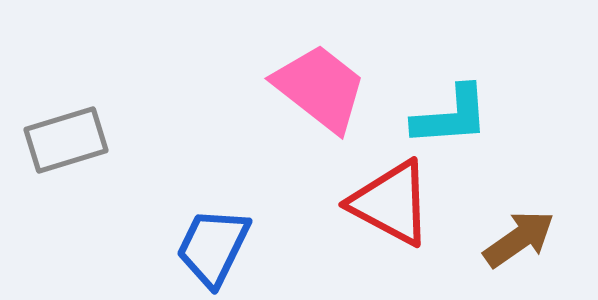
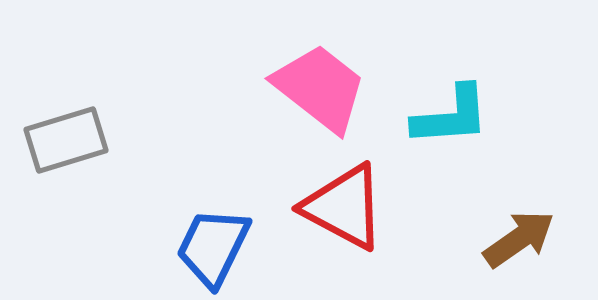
red triangle: moved 47 px left, 4 px down
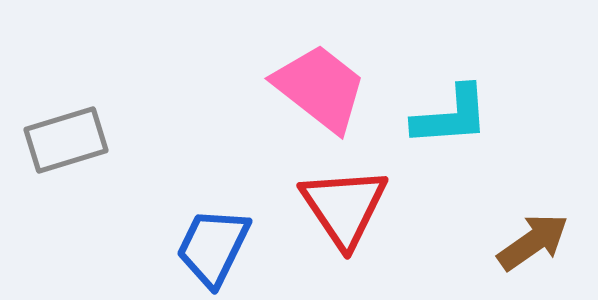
red triangle: rotated 28 degrees clockwise
brown arrow: moved 14 px right, 3 px down
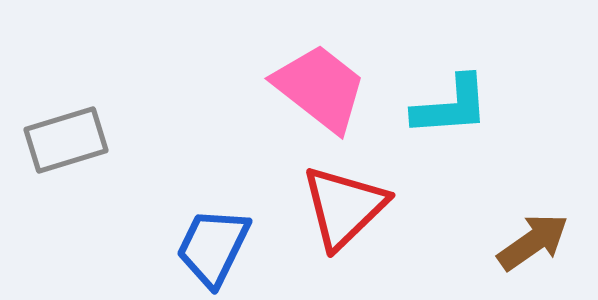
cyan L-shape: moved 10 px up
red triangle: rotated 20 degrees clockwise
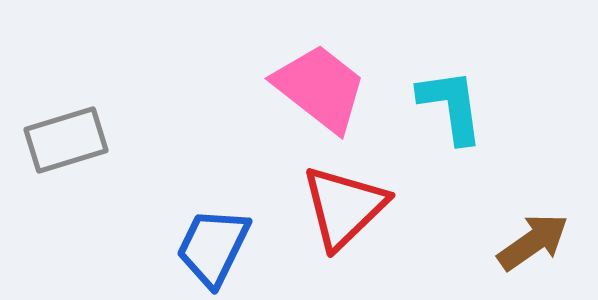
cyan L-shape: rotated 94 degrees counterclockwise
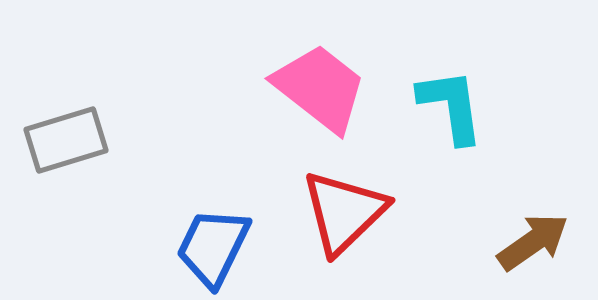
red triangle: moved 5 px down
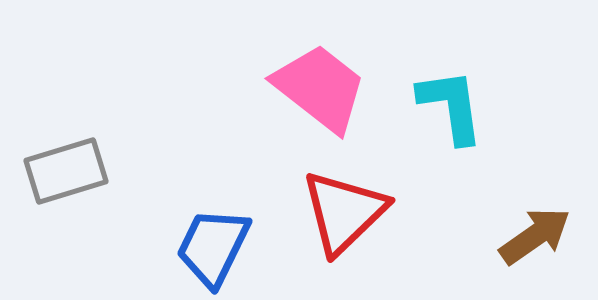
gray rectangle: moved 31 px down
brown arrow: moved 2 px right, 6 px up
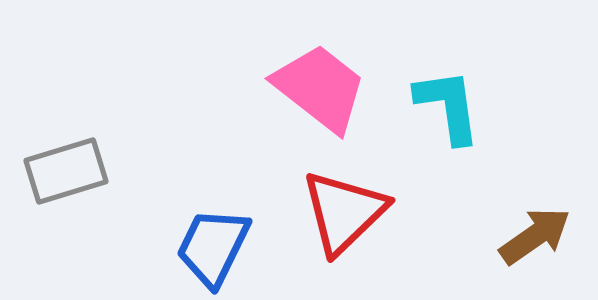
cyan L-shape: moved 3 px left
